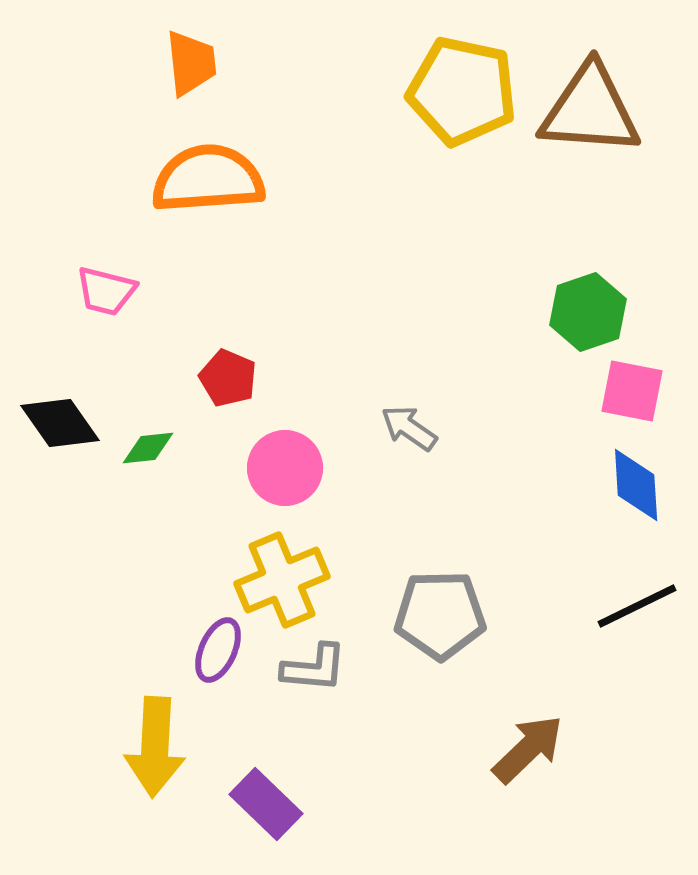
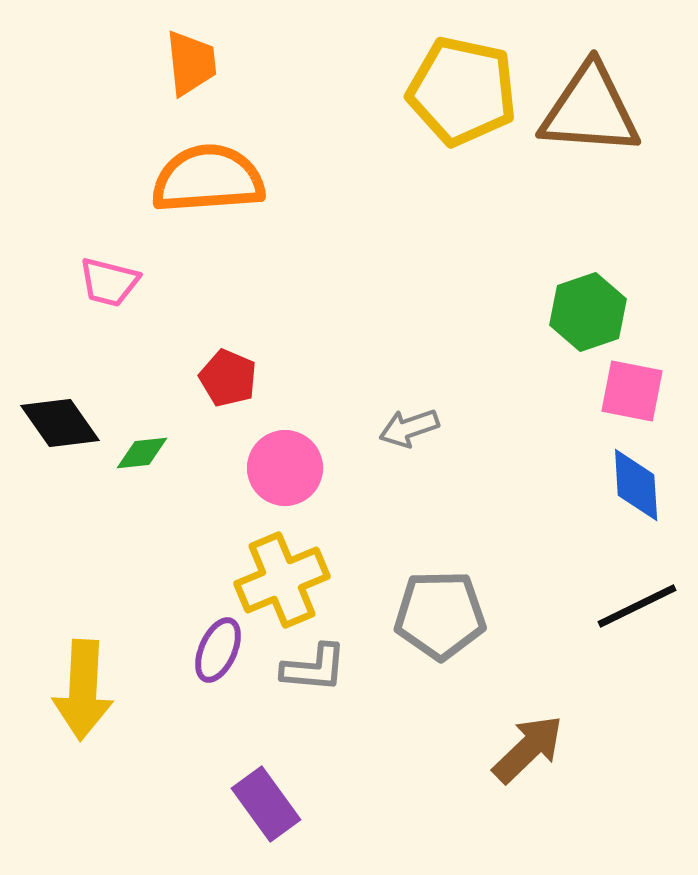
pink trapezoid: moved 3 px right, 9 px up
gray arrow: rotated 54 degrees counterclockwise
green diamond: moved 6 px left, 5 px down
yellow arrow: moved 72 px left, 57 px up
purple rectangle: rotated 10 degrees clockwise
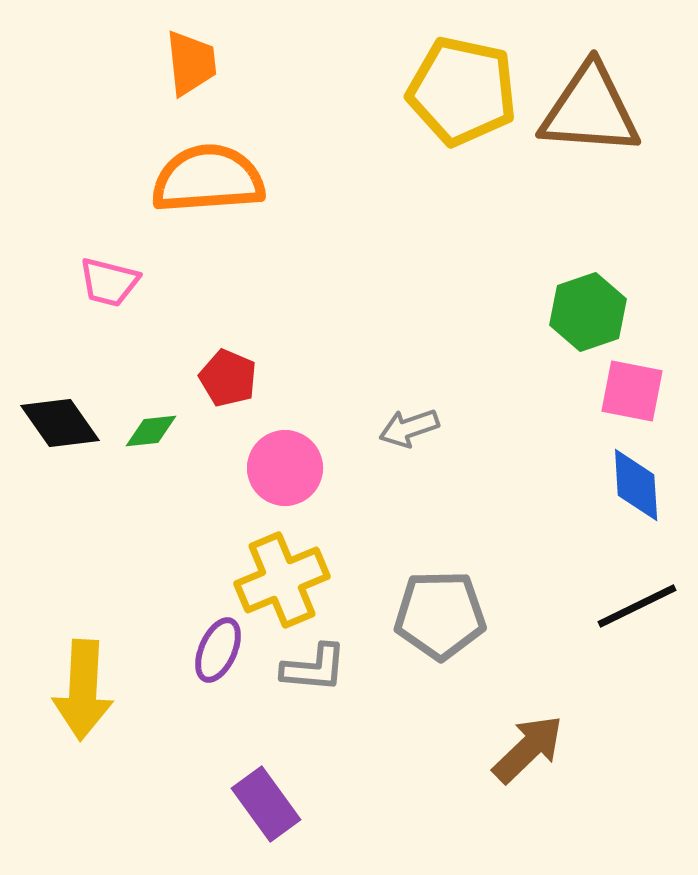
green diamond: moved 9 px right, 22 px up
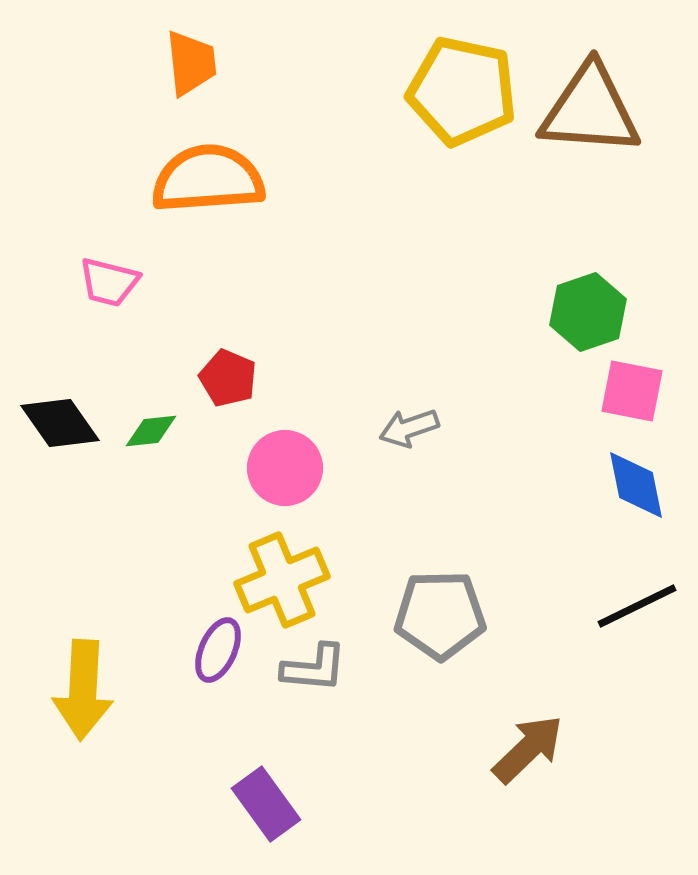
blue diamond: rotated 8 degrees counterclockwise
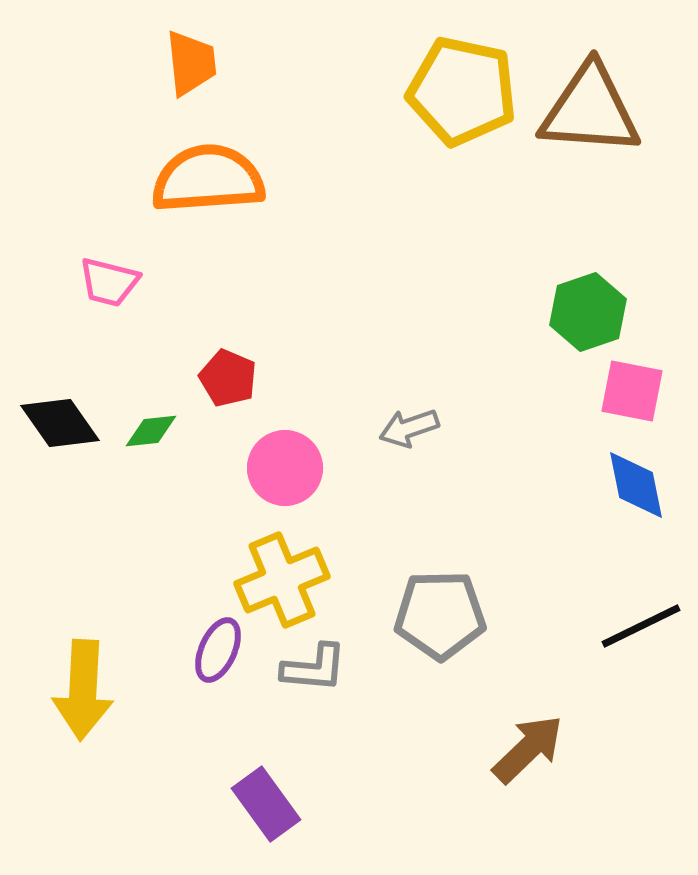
black line: moved 4 px right, 20 px down
